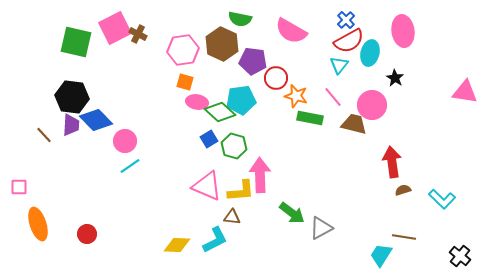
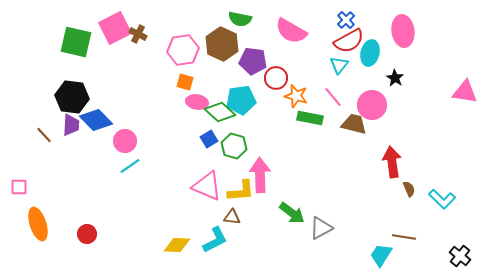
brown semicircle at (403, 190): moved 6 px right, 1 px up; rotated 84 degrees clockwise
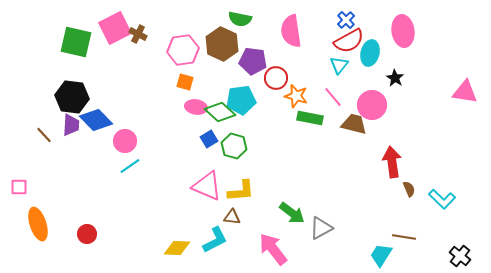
pink semicircle at (291, 31): rotated 52 degrees clockwise
pink ellipse at (197, 102): moved 1 px left, 5 px down
pink arrow at (260, 175): moved 13 px right, 74 px down; rotated 36 degrees counterclockwise
yellow diamond at (177, 245): moved 3 px down
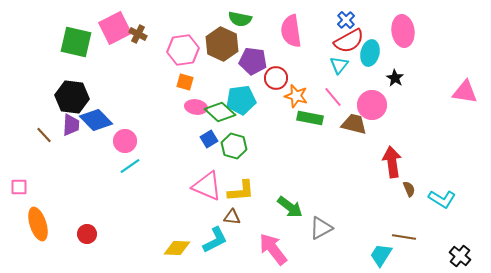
cyan L-shape at (442, 199): rotated 12 degrees counterclockwise
green arrow at (292, 213): moved 2 px left, 6 px up
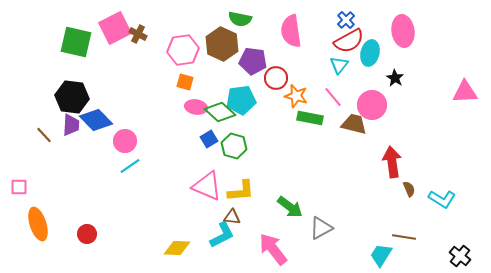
pink triangle at (465, 92): rotated 12 degrees counterclockwise
cyan L-shape at (215, 240): moved 7 px right, 5 px up
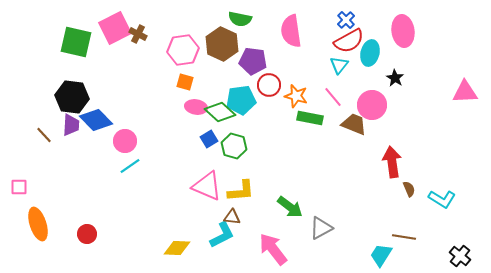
red circle at (276, 78): moved 7 px left, 7 px down
brown trapezoid at (354, 124): rotated 8 degrees clockwise
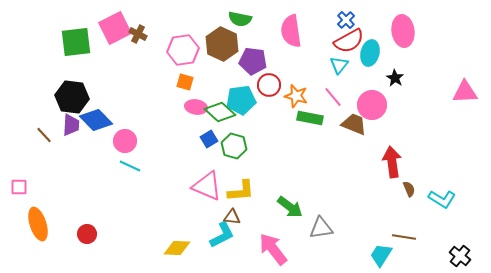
green square at (76, 42): rotated 20 degrees counterclockwise
cyan line at (130, 166): rotated 60 degrees clockwise
gray triangle at (321, 228): rotated 20 degrees clockwise
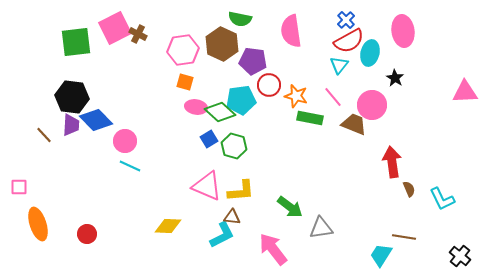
cyan L-shape at (442, 199): rotated 32 degrees clockwise
yellow diamond at (177, 248): moved 9 px left, 22 px up
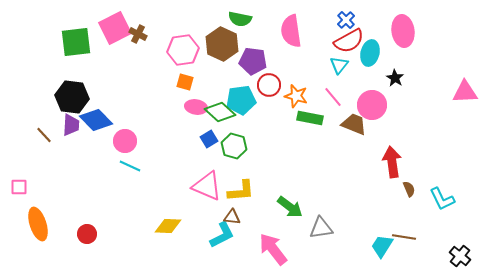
cyan trapezoid at (381, 255): moved 1 px right, 9 px up
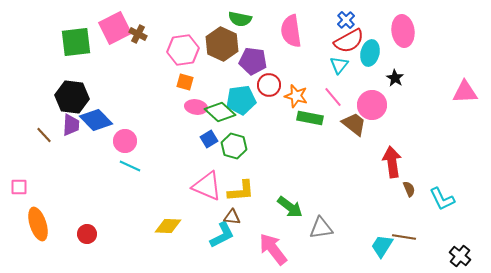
brown trapezoid at (354, 124): rotated 16 degrees clockwise
